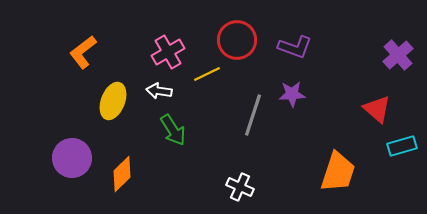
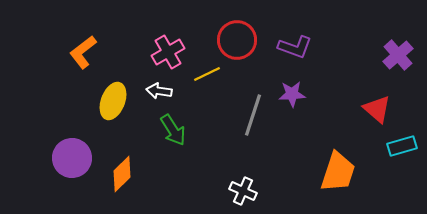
white cross: moved 3 px right, 4 px down
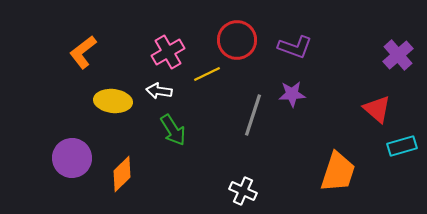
yellow ellipse: rotated 75 degrees clockwise
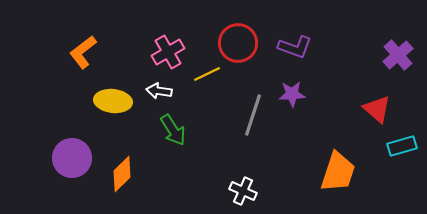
red circle: moved 1 px right, 3 px down
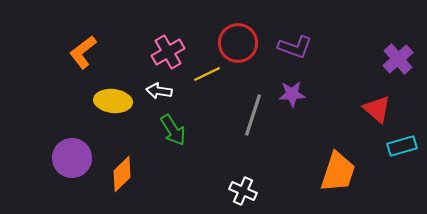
purple cross: moved 4 px down
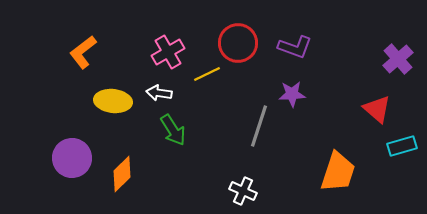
white arrow: moved 2 px down
gray line: moved 6 px right, 11 px down
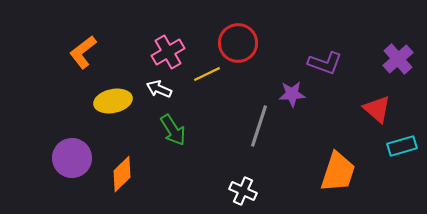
purple L-shape: moved 30 px right, 16 px down
white arrow: moved 4 px up; rotated 15 degrees clockwise
yellow ellipse: rotated 18 degrees counterclockwise
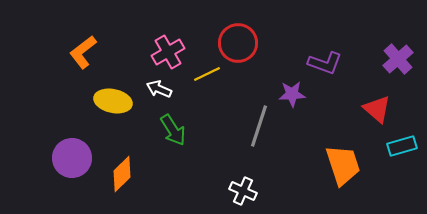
yellow ellipse: rotated 24 degrees clockwise
orange trapezoid: moved 5 px right, 7 px up; rotated 36 degrees counterclockwise
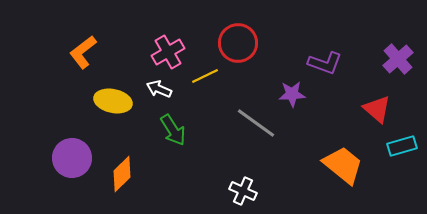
yellow line: moved 2 px left, 2 px down
gray line: moved 3 px left, 3 px up; rotated 72 degrees counterclockwise
orange trapezoid: rotated 33 degrees counterclockwise
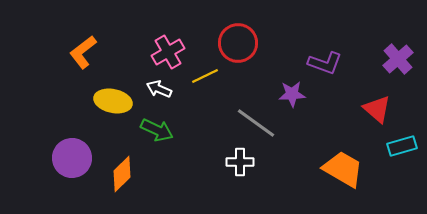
green arrow: moved 16 px left; rotated 32 degrees counterclockwise
orange trapezoid: moved 4 px down; rotated 9 degrees counterclockwise
white cross: moved 3 px left, 29 px up; rotated 24 degrees counterclockwise
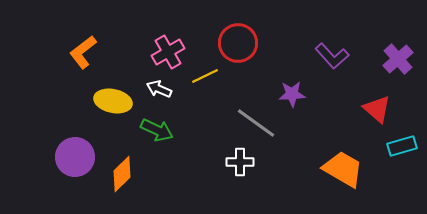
purple L-shape: moved 7 px right, 7 px up; rotated 28 degrees clockwise
purple circle: moved 3 px right, 1 px up
